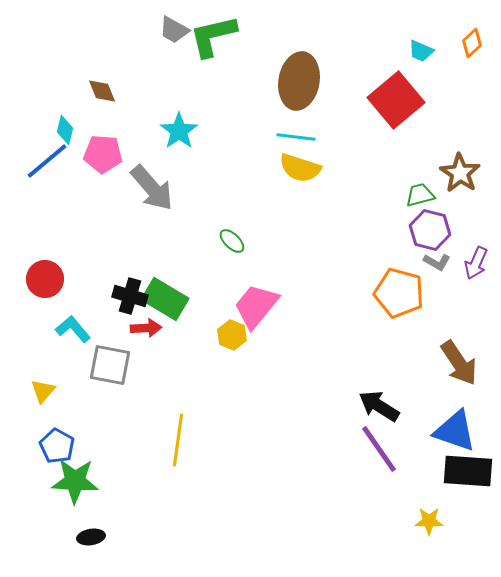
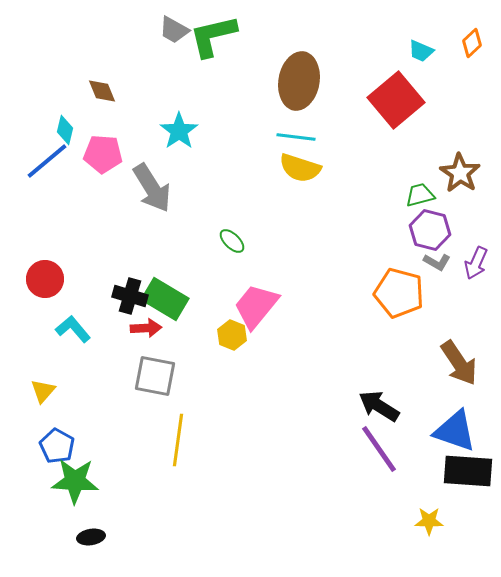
gray arrow: rotated 9 degrees clockwise
gray square: moved 45 px right, 11 px down
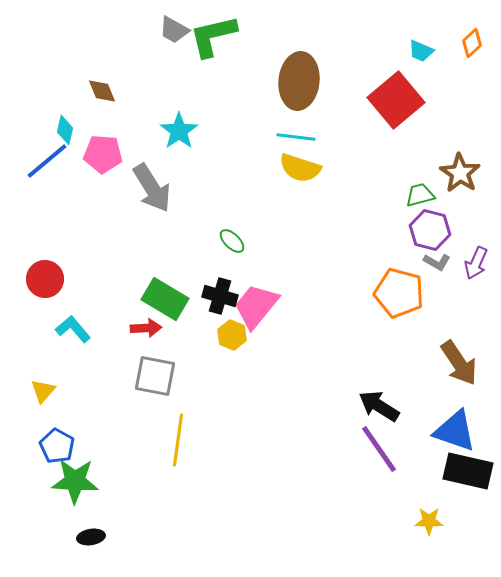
brown ellipse: rotated 4 degrees counterclockwise
black cross: moved 90 px right
black rectangle: rotated 9 degrees clockwise
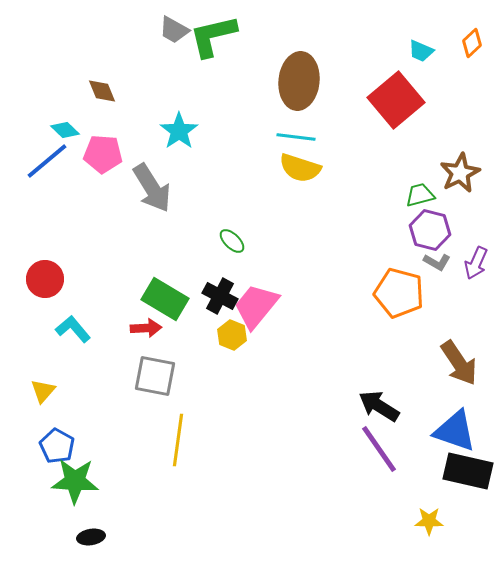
cyan diamond: rotated 60 degrees counterclockwise
brown star: rotated 12 degrees clockwise
black cross: rotated 12 degrees clockwise
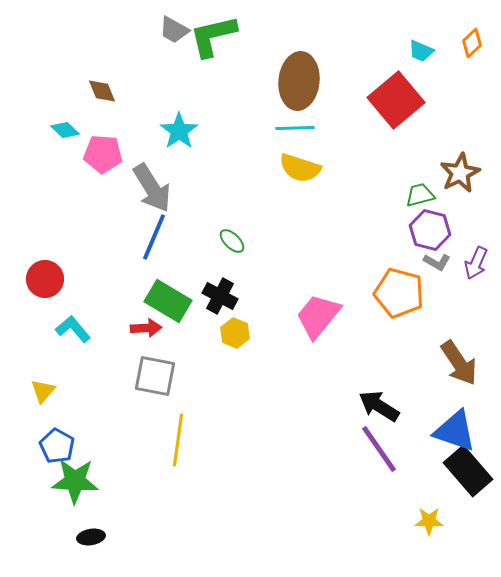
cyan line: moved 1 px left, 9 px up; rotated 9 degrees counterclockwise
blue line: moved 107 px right, 76 px down; rotated 27 degrees counterclockwise
green rectangle: moved 3 px right, 2 px down
pink trapezoid: moved 62 px right, 10 px down
yellow hexagon: moved 3 px right, 2 px up
black rectangle: rotated 36 degrees clockwise
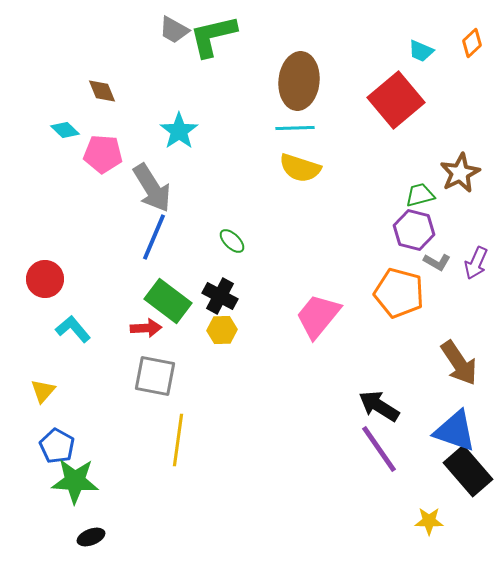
purple hexagon: moved 16 px left
green rectangle: rotated 6 degrees clockwise
yellow hexagon: moved 13 px left, 3 px up; rotated 24 degrees counterclockwise
black ellipse: rotated 12 degrees counterclockwise
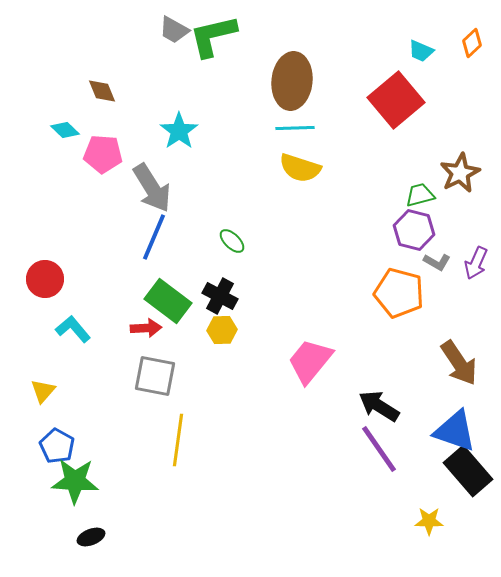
brown ellipse: moved 7 px left
pink trapezoid: moved 8 px left, 45 px down
